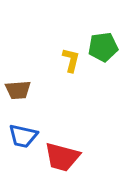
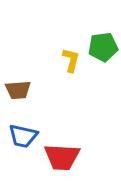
red trapezoid: rotated 12 degrees counterclockwise
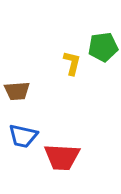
yellow L-shape: moved 1 px right, 3 px down
brown trapezoid: moved 1 px left, 1 px down
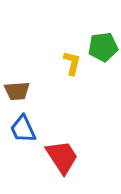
blue trapezoid: moved 7 px up; rotated 52 degrees clockwise
red trapezoid: rotated 126 degrees counterclockwise
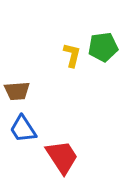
yellow L-shape: moved 8 px up
blue trapezoid: rotated 8 degrees counterclockwise
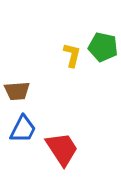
green pentagon: rotated 20 degrees clockwise
blue trapezoid: rotated 120 degrees counterclockwise
red trapezoid: moved 8 px up
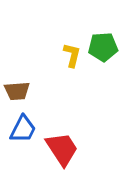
green pentagon: rotated 16 degrees counterclockwise
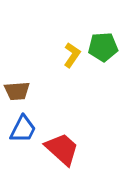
yellow L-shape: rotated 20 degrees clockwise
red trapezoid: rotated 15 degrees counterclockwise
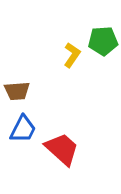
green pentagon: moved 6 px up
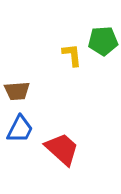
yellow L-shape: rotated 40 degrees counterclockwise
blue trapezoid: moved 3 px left
